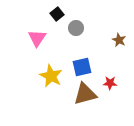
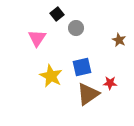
brown triangle: moved 3 px right; rotated 20 degrees counterclockwise
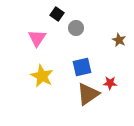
black square: rotated 16 degrees counterclockwise
yellow star: moved 9 px left
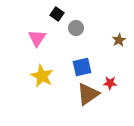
brown star: rotated 16 degrees clockwise
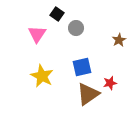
pink triangle: moved 4 px up
red star: rotated 16 degrees counterclockwise
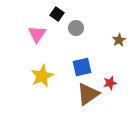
yellow star: rotated 20 degrees clockwise
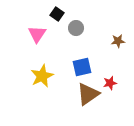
brown star: moved 1 px left, 1 px down; rotated 24 degrees clockwise
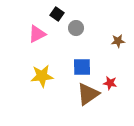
pink triangle: rotated 30 degrees clockwise
blue square: rotated 12 degrees clockwise
yellow star: rotated 20 degrees clockwise
red star: rotated 24 degrees clockwise
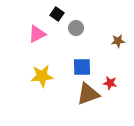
brown triangle: rotated 15 degrees clockwise
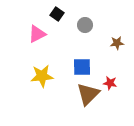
gray circle: moved 9 px right, 3 px up
brown star: moved 1 px left, 2 px down
brown triangle: rotated 25 degrees counterclockwise
